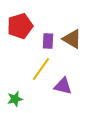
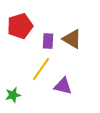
green star: moved 2 px left, 4 px up
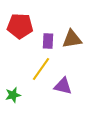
red pentagon: rotated 20 degrees clockwise
brown triangle: rotated 40 degrees counterclockwise
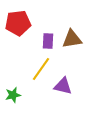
red pentagon: moved 2 px left, 3 px up; rotated 10 degrees counterclockwise
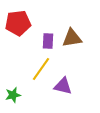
brown triangle: moved 1 px up
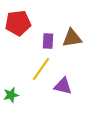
green star: moved 2 px left
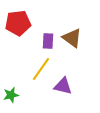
brown triangle: rotated 45 degrees clockwise
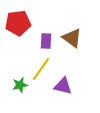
purple rectangle: moved 2 px left
green star: moved 9 px right, 10 px up
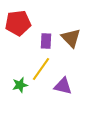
brown triangle: moved 1 px left; rotated 10 degrees clockwise
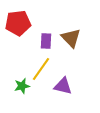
green star: moved 2 px right, 1 px down
